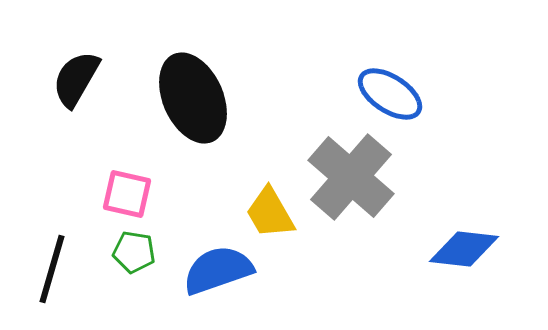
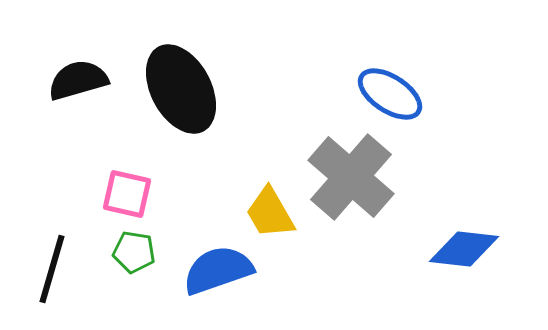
black semicircle: moved 2 px right, 1 px down; rotated 44 degrees clockwise
black ellipse: moved 12 px left, 9 px up; rotated 4 degrees counterclockwise
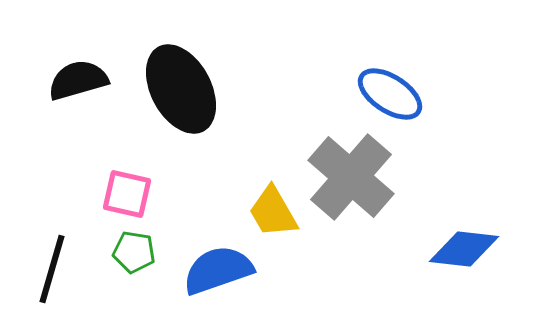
yellow trapezoid: moved 3 px right, 1 px up
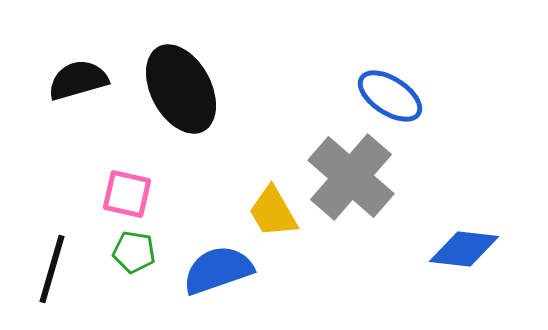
blue ellipse: moved 2 px down
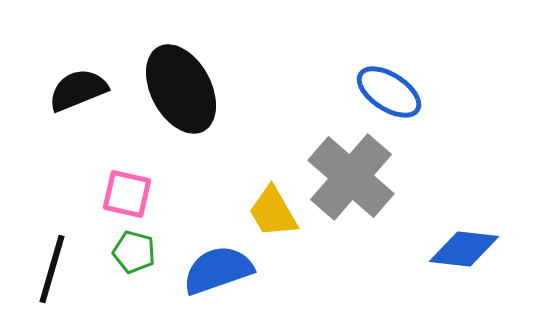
black semicircle: moved 10 px down; rotated 6 degrees counterclockwise
blue ellipse: moved 1 px left, 4 px up
green pentagon: rotated 6 degrees clockwise
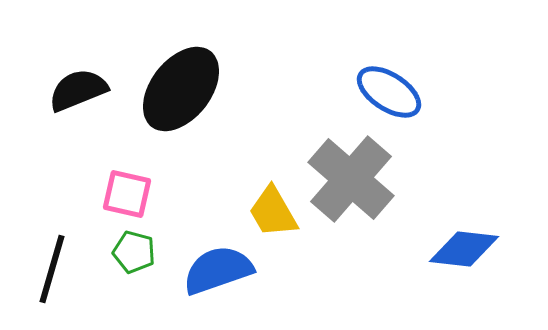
black ellipse: rotated 66 degrees clockwise
gray cross: moved 2 px down
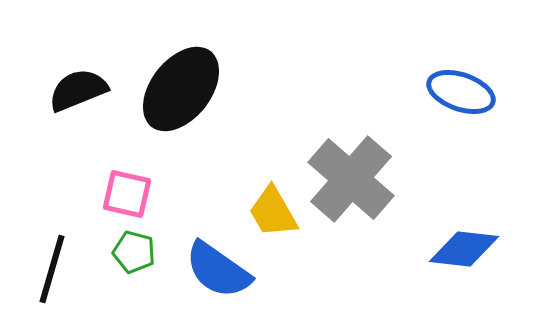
blue ellipse: moved 72 px right; rotated 14 degrees counterclockwise
blue semicircle: rotated 126 degrees counterclockwise
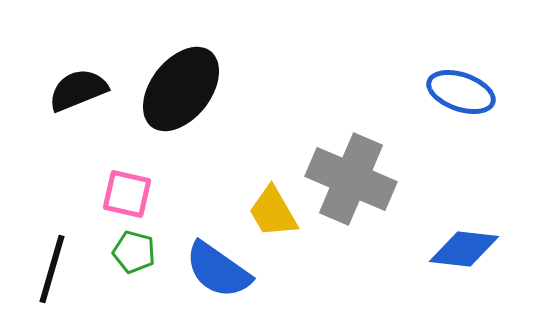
gray cross: rotated 18 degrees counterclockwise
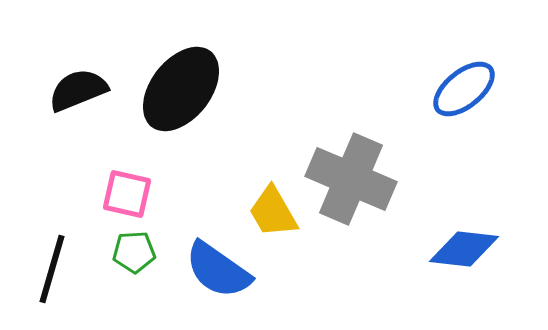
blue ellipse: moved 3 px right, 3 px up; rotated 58 degrees counterclockwise
green pentagon: rotated 18 degrees counterclockwise
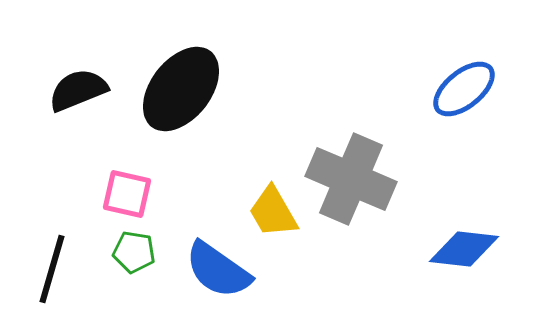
green pentagon: rotated 12 degrees clockwise
